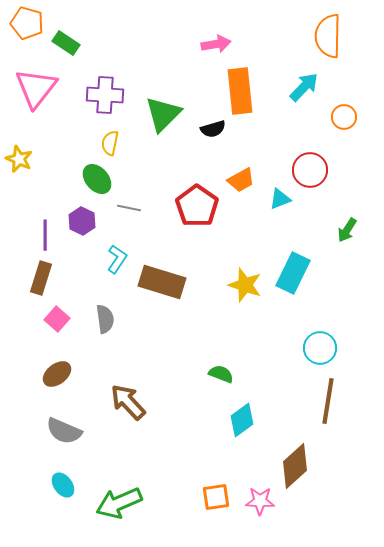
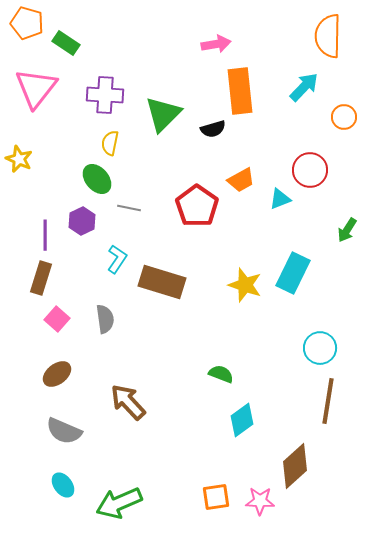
purple hexagon at (82, 221): rotated 8 degrees clockwise
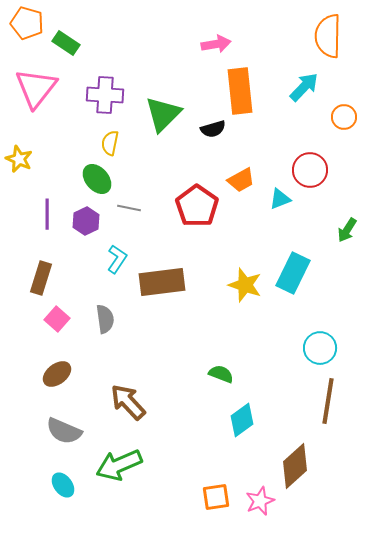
purple hexagon at (82, 221): moved 4 px right
purple line at (45, 235): moved 2 px right, 21 px up
brown rectangle at (162, 282): rotated 24 degrees counterclockwise
pink star at (260, 501): rotated 24 degrees counterclockwise
green arrow at (119, 503): moved 38 px up
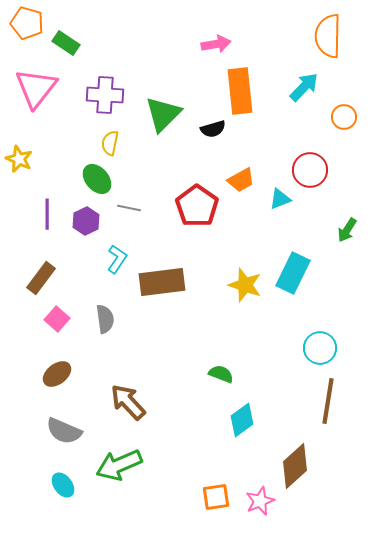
brown rectangle at (41, 278): rotated 20 degrees clockwise
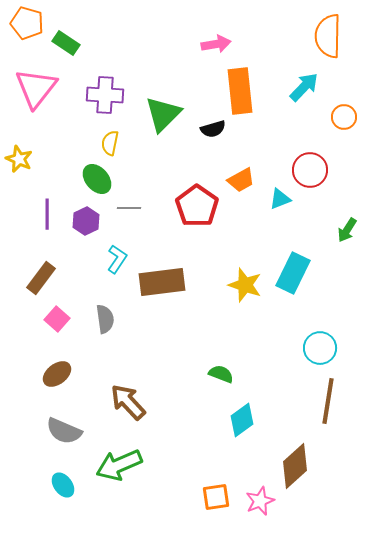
gray line at (129, 208): rotated 10 degrees counterclockwise
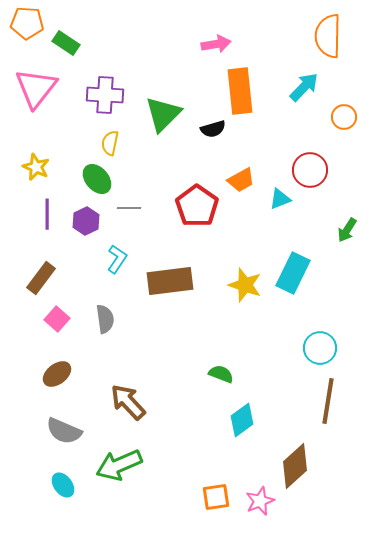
orange pentagon at (27, 23): rotated 12 degrees counterclockwise
yellow star at (19, 159): moved 17 px right, 8 px down
brown rectangle at (162, 282): moved 8 px right, 1 px up
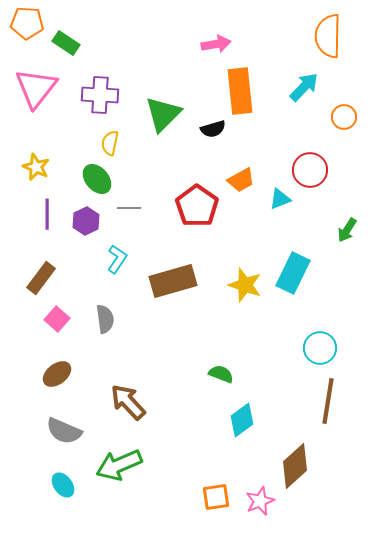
purple cross at (105, 95): moved 5 px left
brown rectangle at (170, 281): moved 3 px right; rotated 9 degrees counterclockwise
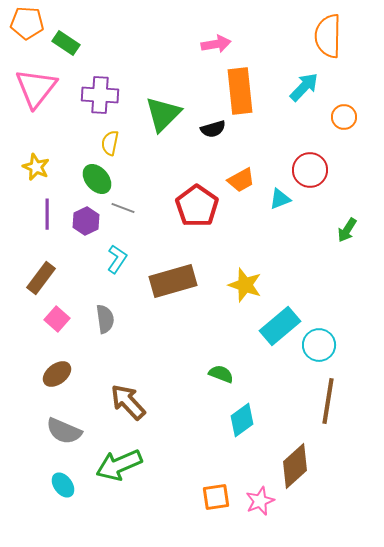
gray line at (129, 208): moved 6 px left; rotated 20 degrees clockwise
cyan rectangle at (293, 273): moved 13 px left, 53 px down; rotated 24 degrees clockwise
cyan circle at (320, 348): moved 1 px left, 3 px up
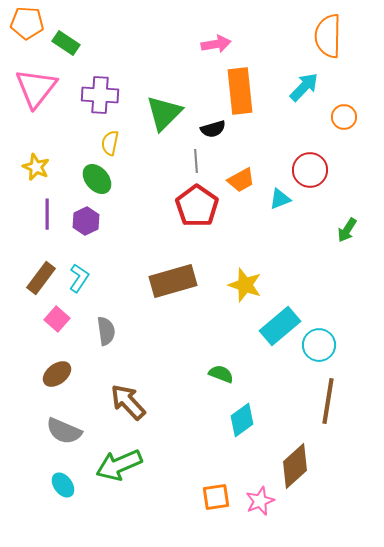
green triangle at (163, 114): moved 1 px right, 1 px up
gray line at (123, 208): moved 73 px right, 47 px up; rotated 65 degrees clockwise
cyan L-shape at (117, 259): moved 38 px left, 19 px down
gray semicircle at (105, 319): moved 1 px right, 12 px down
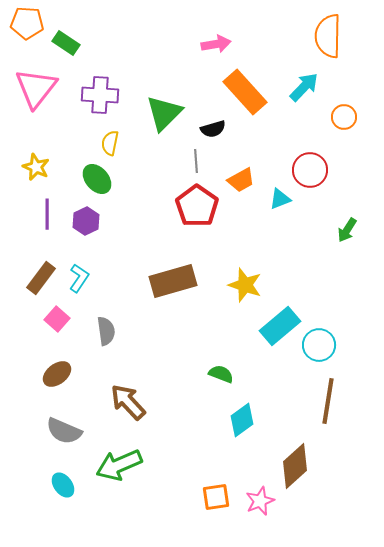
orange rectangle at (240, 91): moved 5 px right, 1 px down; rotated 36 degrees counterclockwise
